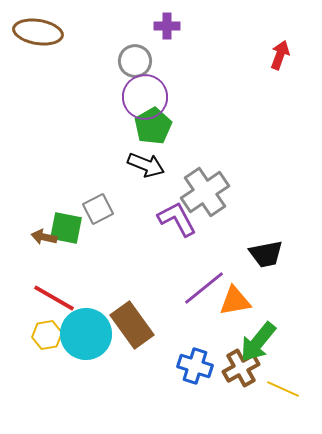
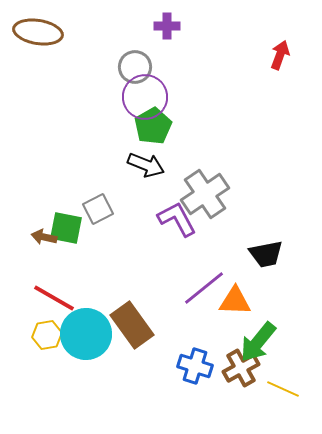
gray circle: moved 6 px down
gray cross: moved 2 px down
orange triangle: rotated 12 degrees clockwise
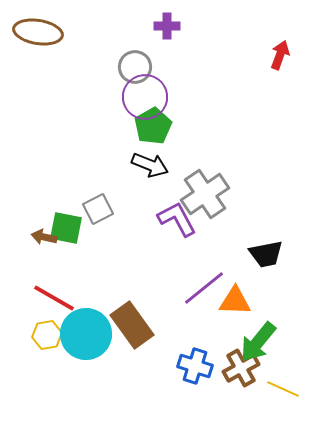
black arrow: moved 4 px right
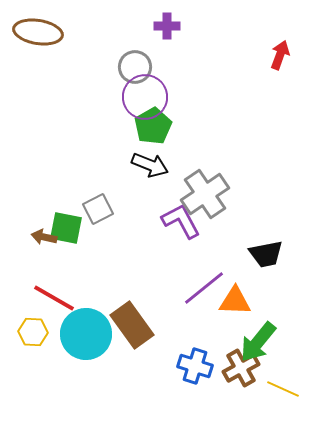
purple L-shape: moved 4 px right, 2 px down
yellow hexagon: moved 14 px left, 3 px up; rotated 12 degrees clockwise
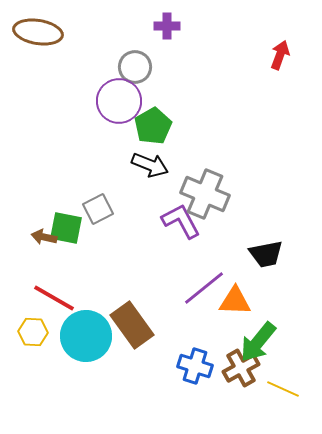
purple circle: moved 26 px left, 4 px down
gray cross: rotated 33 degrees counterclockwise
cyan circle: moved 2 px down
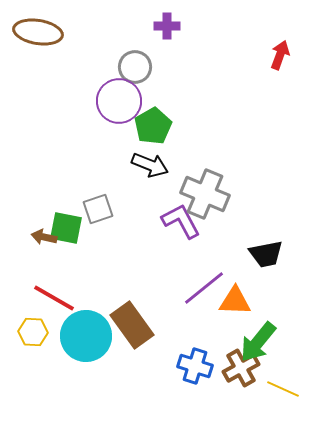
gray square: rotated 8 degrees clockwise
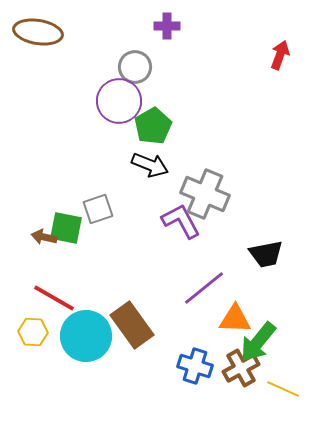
orange triangle: moved 18 px down
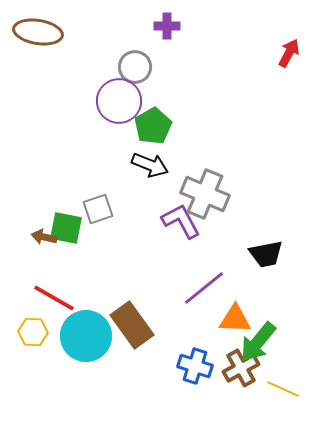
red arrow: moved 9 px right, 2 px up; rotated 8 degrees clockwise
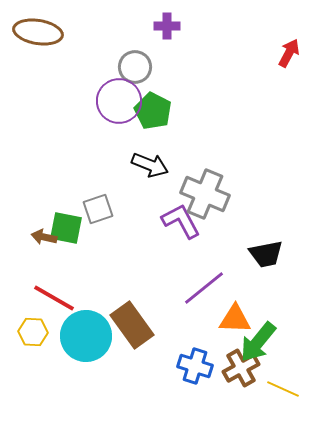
green pentagon: moved 15 px up; rotated 15 degrees counterclockwise
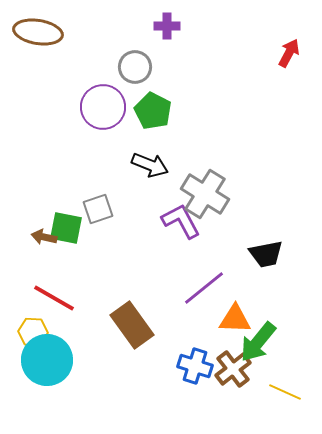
purple circle: moved 16 px left, 6 px down
gray cross: rotated 9 degrees clockwise
cyan circle: moved 39 px left, 24 px down
brown cross: moved 8 px left, 1 px down; rotated 9 degrees counterclockwise
yellow line: moved 2 px right, 3 px down
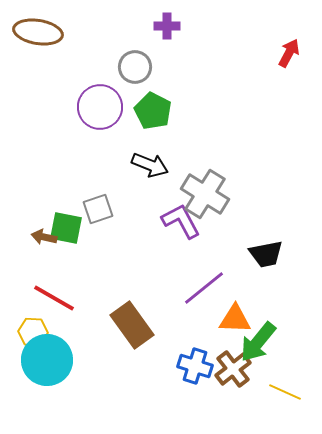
purple circle: moved 3 px left
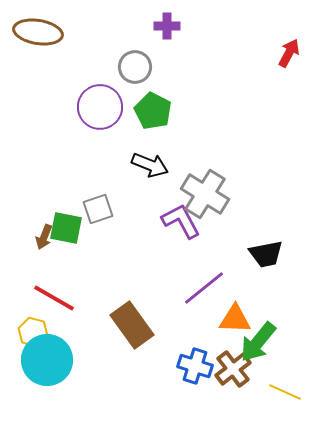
brown arrow: rotated 80 degrees counterclockwise
yellow hexagon: rotated 12 degrees clockwise
